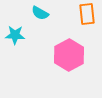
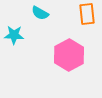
cyan star: moved 1 px left
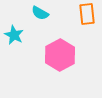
cyan star: rotated 24 degrees clockwise
pink hexagon: moved 9 px left
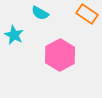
orange rectangle: rotated 50 degrees counterclockwise
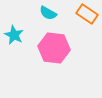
cyan semicircle: moved 8 px right
pink hexagon: moved 6 px left, 7 px up; rotated 24 degrees counterclockwise
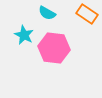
cyan semicircle: moved 1 px left
cyan star: moved 10 px right
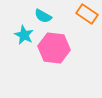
cyan semicircle: moved 4 px left, 3 px down
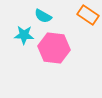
orange rectangle: moved 1 px right, 1 px down
cyan star: rotated 24 degrees counterclockwise
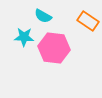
orange rectangle: moved 6 px down
cyan star: moved 2 px down
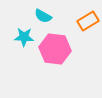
orange rectangle: rotated 65 degrees counterclockwise
pink hexagon: moved 1 px right, 1 px down
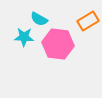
cyan semicircle: moved 4 px left, 3 px down
pink hexagon: moved 3 px right, 5 px up
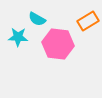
cyan semicircle: moved 2 px left
cyan star: moved 6 px left
